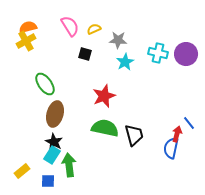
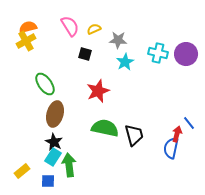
red star: moved 6 px left, 5 px up
cyan rectangle: moved 1 px right, 2 px down
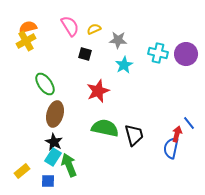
cyan star: moved 1 px left, 3 px down
green arrow: rotated 15 degrees counterclockwise
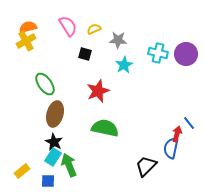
pink semicircle: moved 2 px left
black trapezoid: moved 12 px right, 31 px down; rotated 120 degrees counterclockwise
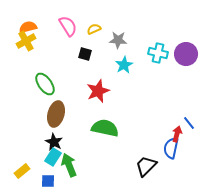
brown ellipse: moved 1 px right
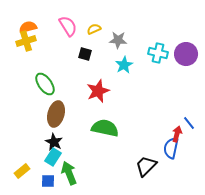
yellow cross: rotated 12 degrees clockwise
green arrow: moved 8 px down
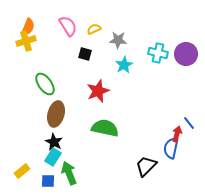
orange semicircle: rotated 126 degrees clockwise
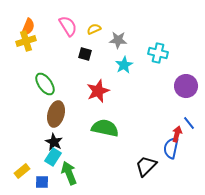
purple circle: moved 32 px down
blue square: moved 6 px left, 1 px down
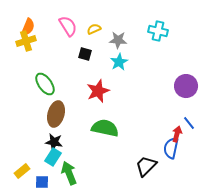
cyan cross: moved 22 px up
cyan star: moved 5 px left, 3 px up
black star: rotated 18 degrees counterclockwise
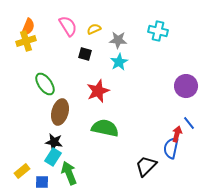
brown ellipse: moved 4 px right, 2 px up
